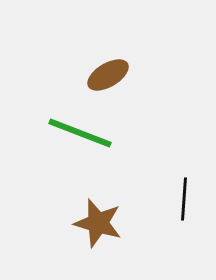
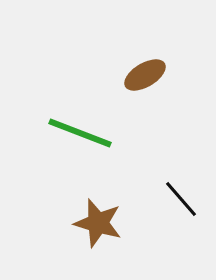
brown ellipse: moved 37 px right
black line: moved 3 px left; rotated 45 degrees counterclockwise
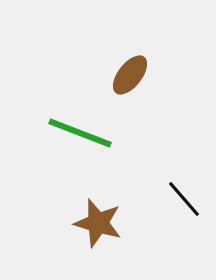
brown ellipse: moved 15 px left; rotated 21 degrees counterclockwise
black line: moved 3 px right
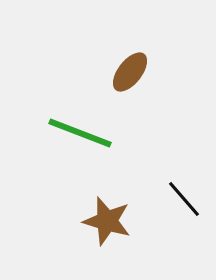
brown ellipse: moved 3 px up
brown star: moved 9 px right, 2 px up
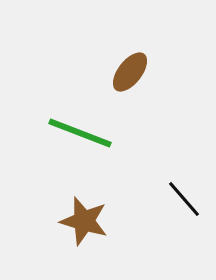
brown star: moved 23 px left
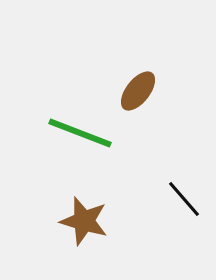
brown ellipse: moved 8 px right, 19 px down
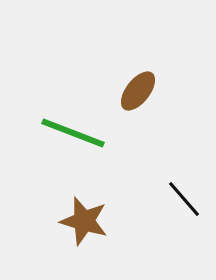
green line: moved 7 px left
